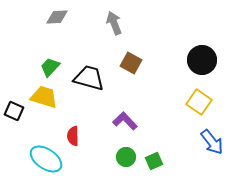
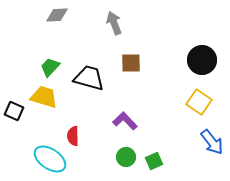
gray diamond: moved 2 px up
brown square: rotated 30 degrees counterclockwise
cyan ellipse: moved 4 px right
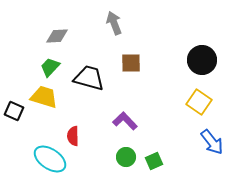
gray diamond: moved 21 px down
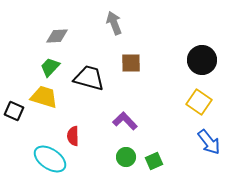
blue arrow: moved 3 px left
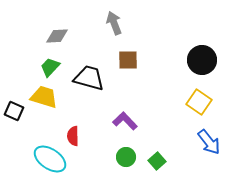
brown square: moved 3 px left, 3 px up
green square: moved 3 px right; rotated 18 degrees counterclockwise
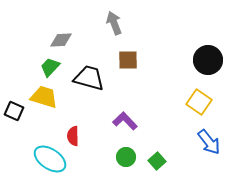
gray diamond: moved 4 px right, 4 px down
black circle: moved 6 px right
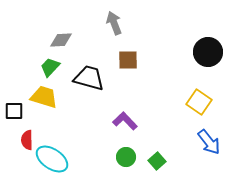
black circle: moved 8 px up
black square: rotated 24 degrees counterclockwise
red semicircle: moved 46 px left, 4 px down
cyan ellipse: moved 2 px right
